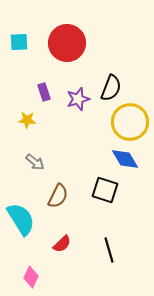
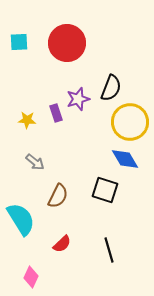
purple rectangle: moved 12 px right, 21 px down
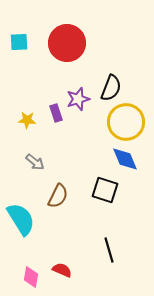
yellow circle: moved 4 px left
blue diamond: rotated 8 degrees clockwise
red semicircle: moved 26 px down; rotated 114 degrees counterclockwise
pink diamond: rotated 15 degrees counterclockwise
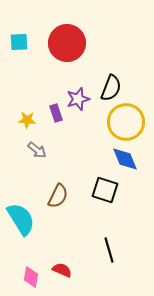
gray arrow: moved 2 px right, 12 px up
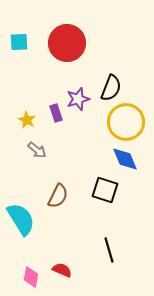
yellow star: rotated 24 degrees clockwise
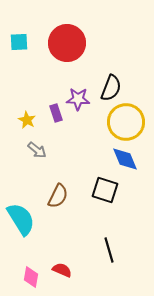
purple star: rotated 20 degrees clockwise
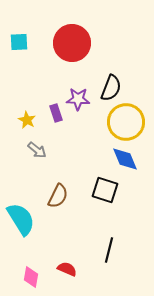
red circle: moved 5 px right
black line: rotated 30 degrees clockwise
red semicircle: moved 5 px right, 1 px up
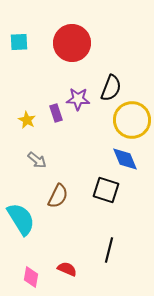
yellow circle: moved 6 px right, 2 px up
gray arrow: moved 10 px down
black square: moved 1 px right
